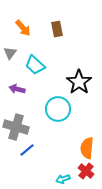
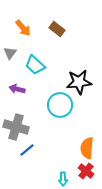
brown rectangle: rotated 42 degrees counterclockwise
black star: rotated 30 degrees clockwise
cyan circle: moved 2 px right, 4 px up
cyan arrow: rotated 72 degrees counterclockwise
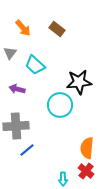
gray cross: moved 1 px up; rotated 20 degrees counterclockwise
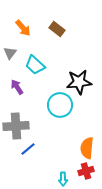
purple arrow: moved 2 px up; rotated 42 degrees clockwise
blue line: moved 1 px right, 1 px up
red cross: rotated 35 degrees clockwise
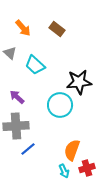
gray triangle: rotated 24 degrees counterclockwise
purple arrow: moved 10 px down; rotated 14 degrees counterclockwise
orange semicircle: moved 15 px left, 2 px down; rotated 15 degrees clockwise
red cross: moved 1 px right, 3 px up
cyan arrow: moved 1 px right, 8 px up; rotated 24 degrees counterclockwise
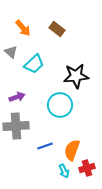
gray triangle: moved 1 px right, 1 px up
cyan trapezoid: moved 1 px left, 1 px up; rotated 85 degrees counterclockwise
black star: moved 3 px left, 6 px up
purple arrow: rotated 119 degrees clockwise
blue line: moved 17 px right, 3 px up; rotated 21 degrees clockwise
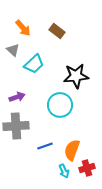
brown rectangle: moved 2 px down
gray triangle: moved 2 px right, 2 px up
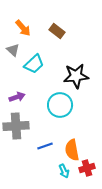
orange semicircle: rotated 30 degrees counterclockwise
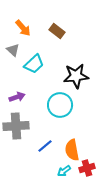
blue line: rotated 21 degrees counterclockwise
cyan arrow: rotated 80 degrees clockwise
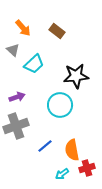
gray cross: rotated 15 degrees counterclockwise
cyan arrow: moved 2 px left, 3 px down
